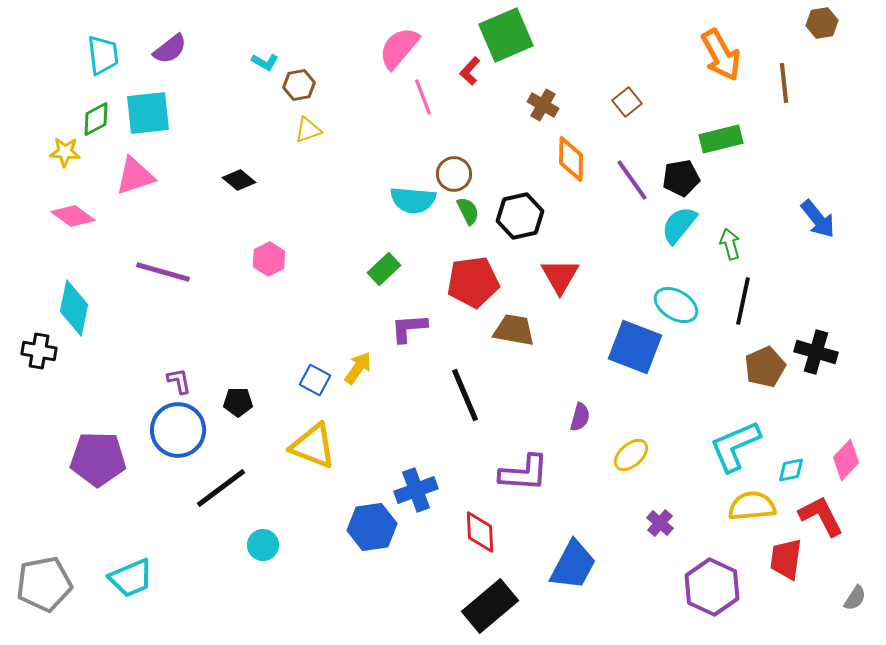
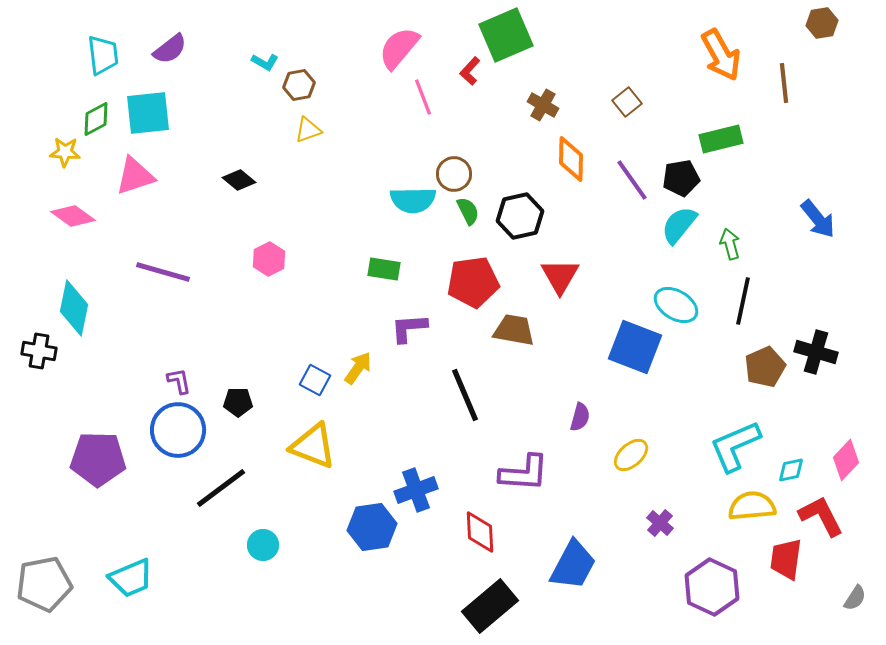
cyan semicircle at (413, 200): rotated 6 degrees counterclockwise
green rectangle at (384, 269): rotated 52 degrees clockwise
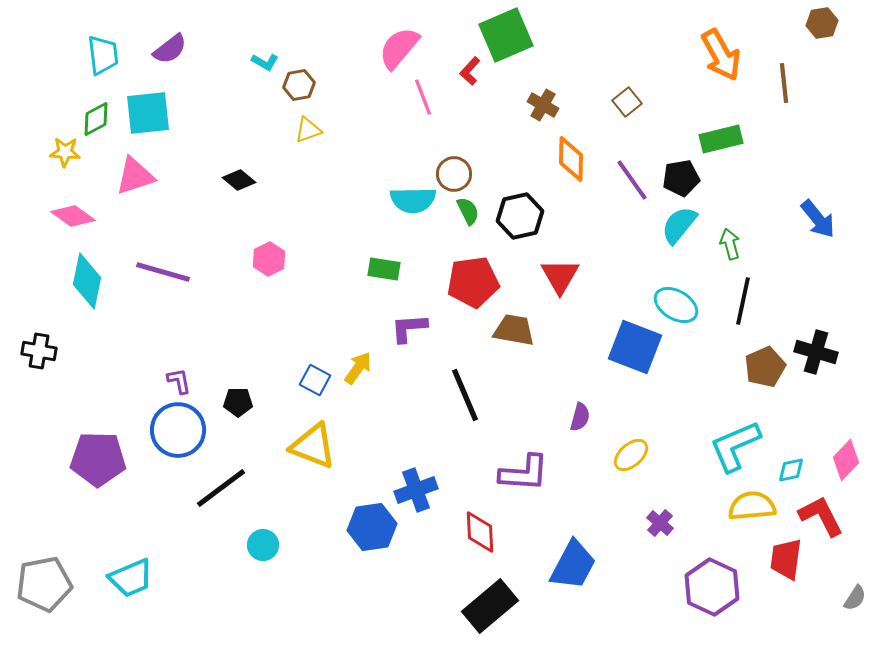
cyan diamond at (74, 308): moved 13 px right, 27 px up
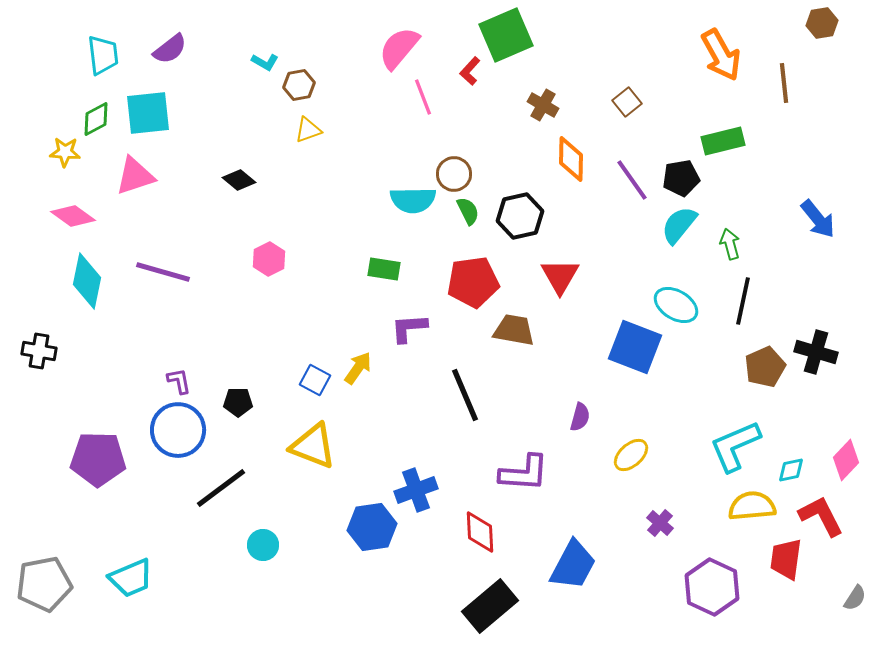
green rectangle at (721, 139): moved 2 px right, 2 px down
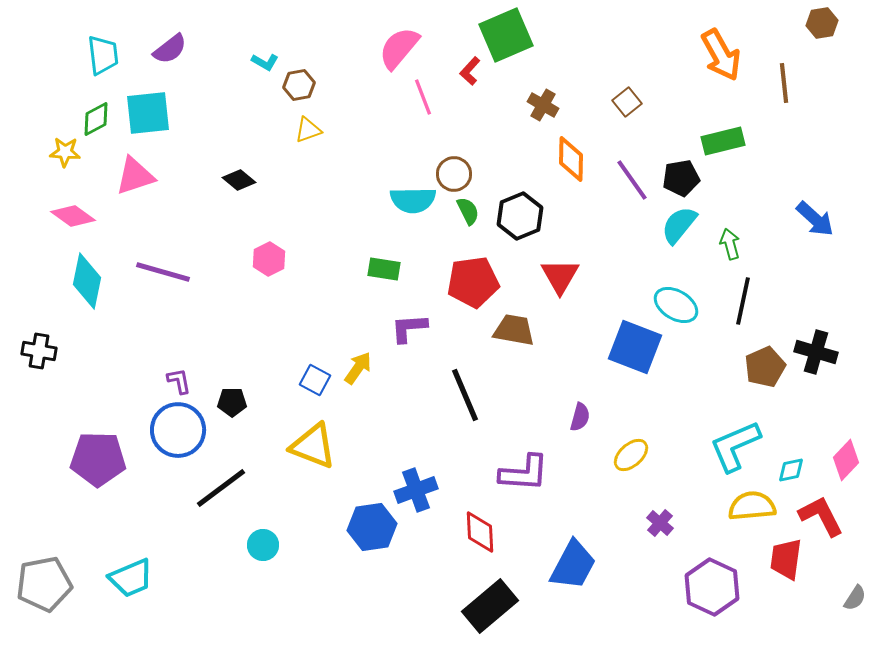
black hexagon at (520, 216): rotated 9 degrees counterclockwise
blue arrow at (818, 219): moved 3 px left; rotated 9 degrees counterclockwise
black pentagon at (238, 402): moved 6 px left
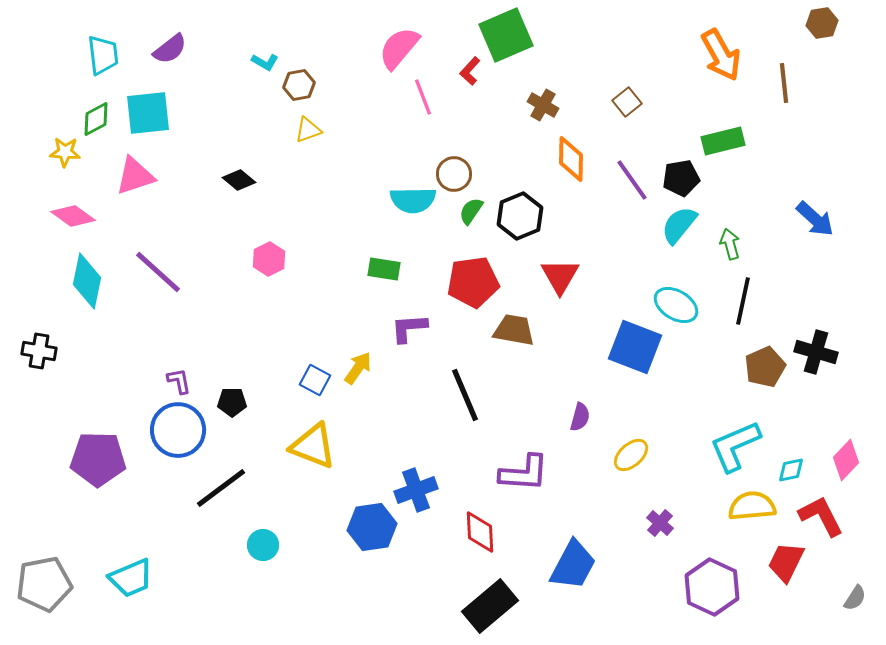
green semicircle at (468, 211): moved 3 px right; rotated 120 degrees counterclockwise
purple line at (163, 272): moved 5 px left; rotated 26 degrees clockwise
red trapezoid at (786, 559): moved 3 px down; rotated 18 degrees clockwise
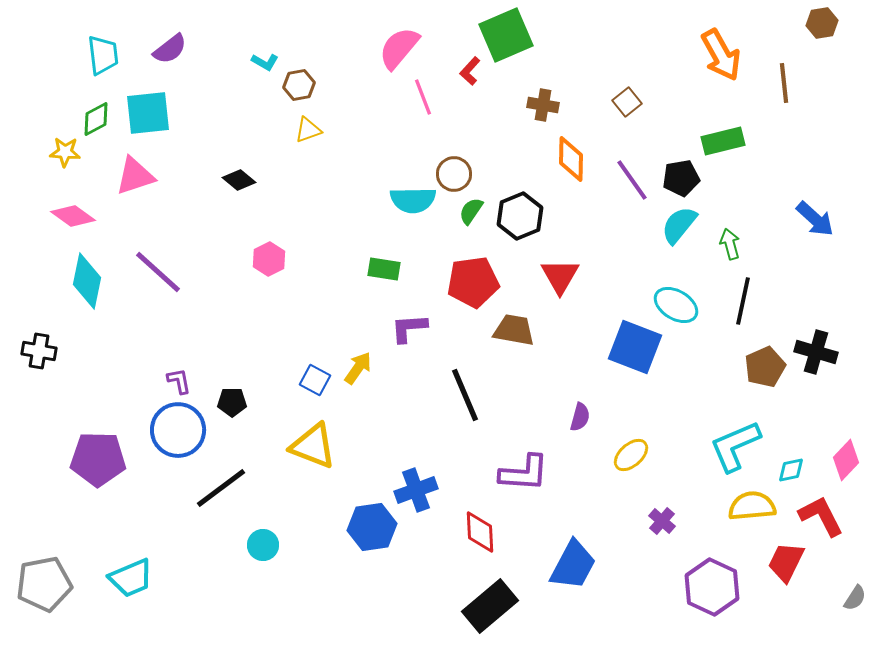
brown cross at (543, 105): rotated 20 degrees counterclockwise
purple cross at (660, 523): moved 2 px right, 2 px up
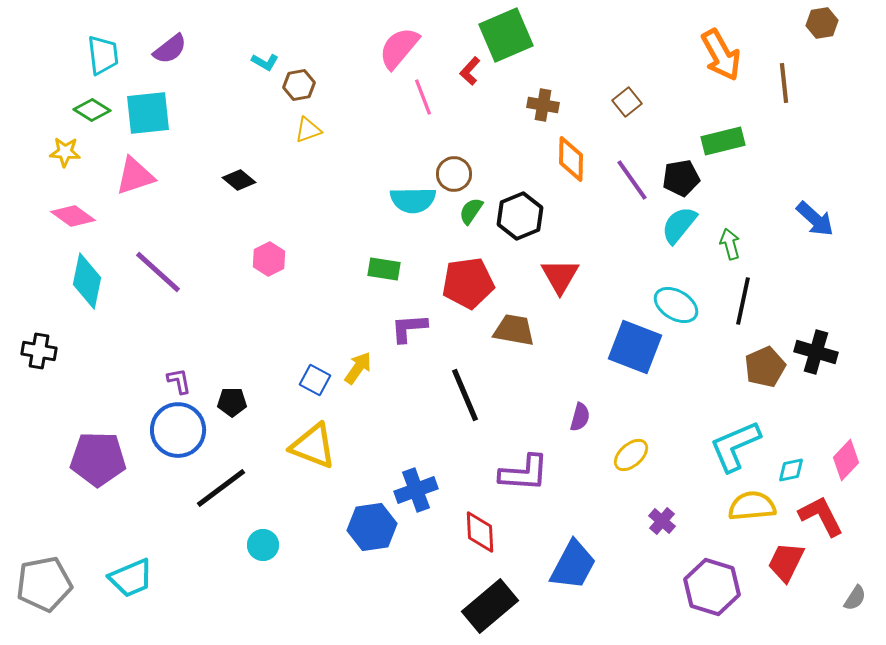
green diamond at (96, 119): moved 4 px left, 9 px up; rotated 60 degrees clockwise
red pentagon at (473, 282): moved 5 px left, 1 px down
purple hexagon at (712, 587): rotated 8 degrees counterclockwise
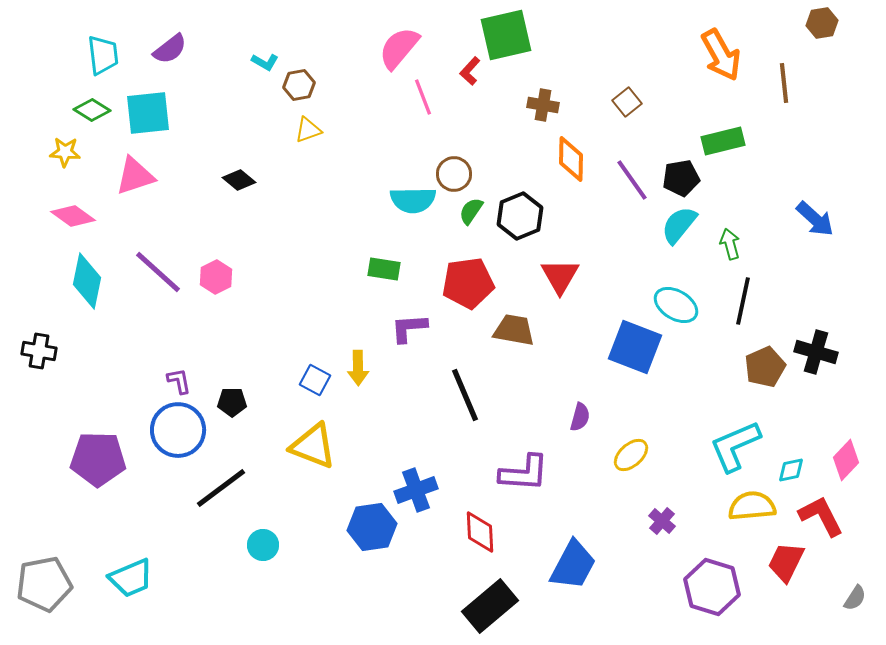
green square at (506, 35): rotated 10 degrees clockwise
pink hexagon at (269, 259): moved 53 px left, 18 px down
yellow arrow at (358, 368): rotated 144 degrees clockwise
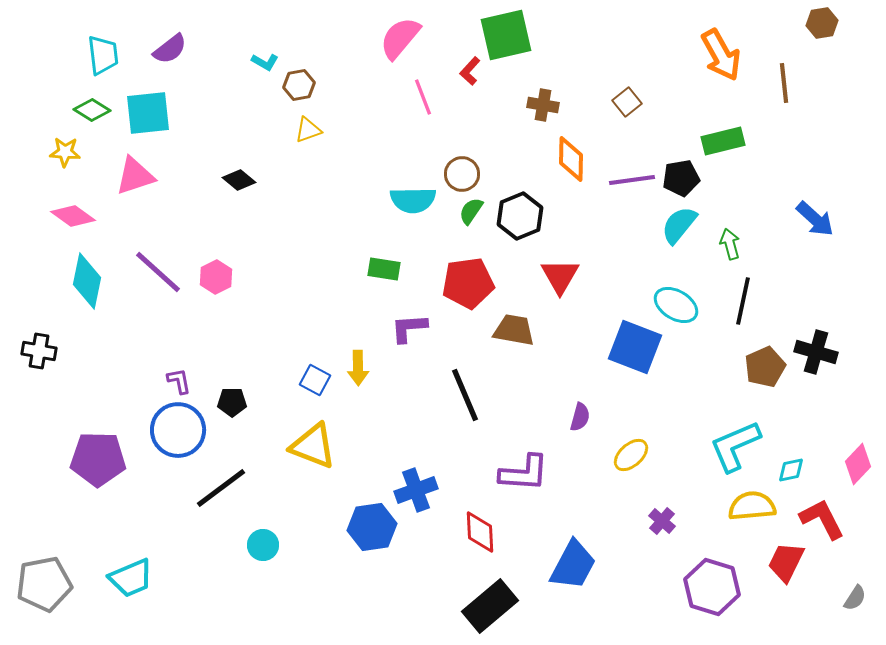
pink semicircle at (399, 48): moved 1 px right, 10 px up
brown circle at (454, 174): moved 8 px right
purple line at (632, 180): rotated 63 degrees counterclockwise
pink diamond at (846, 460): moved 12 px right, 4 px down
red L-shape at (821, 516): moved 1 px right, 3 px down
